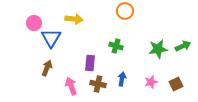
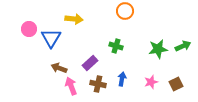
pink circle: moved 5 px left, 6 px down
purple rectangle: rotated 42 degrees clockwise
brown arrow: moved 12 px right; rotated 91 degrees counterclockwise
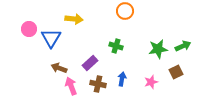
brown square: moved 12 px up
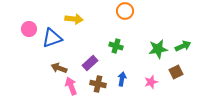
blue triangle: moved 1 px right; rotated 40 degrees clockwise
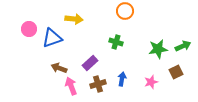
green cross: moved 4 px up
brown cross: rotated 28 degrees counterclockwise
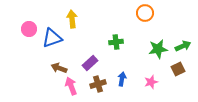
orange circle: moved 20 px right, 2 px down
yellow arrow: moved 2 px left; rotated 102 degrees counterclockwise
green cross: rotated 24 degrees counterclockwise
brown square: moved 2 px right, 3 px up
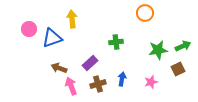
green star: moved 1 px down
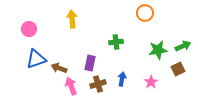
blue triangle: moved 16 px left, 21 px down
purple rectangle: rotated 35 degrees counterclockwise
pink star: rotated 16 degrees counterclockwise
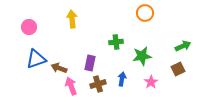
pink circle: moved 2 px up
green star: moved 16 px left, 6 px down
